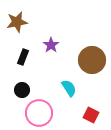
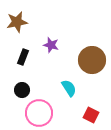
purple star: rotated 21 degrees counterclockwise
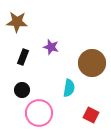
brown star: rotated 15 degrees clockwise
purple star: moved 2 px down
brown circle: moved 3 px down
cyan semicircle: rotated 42 degrees clockwise
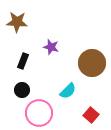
black rectangle: moved 4 px down
cyan semicircle: moved 1 px left, 3 px down; rotated 36 degrees clockwise
red square: rotated 14 degrees clockwise
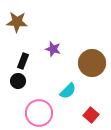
purple star: moved 2 px right, 2 px down
black circle: moved 4 px left, 9 px up
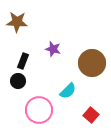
pink circle: moved 3 px up
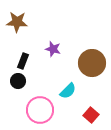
pink circle: moved 1 px right
